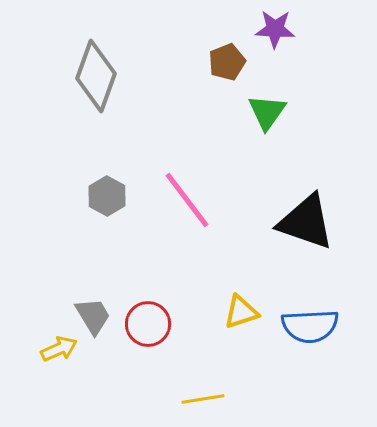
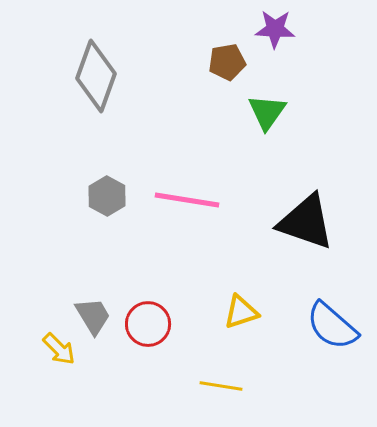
brown pentagon: rotated 12 degrees clockwise
pink line: rotated 44 degrees counterclockwise
blue semicircle: moved 22 px right; rotated 44 degrees clockwise
yellow arrow: rotated 69 degrees clockwise
yellow line: moved 18 px right, 13 px up; rotated 18 degrees clockwise
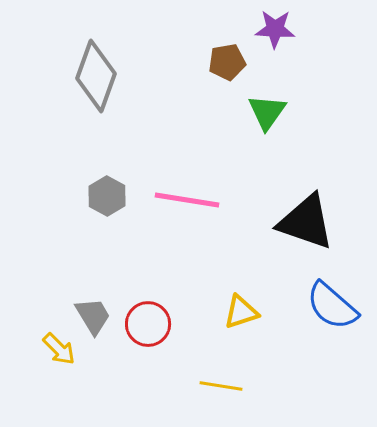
blue semicircle: moved 20 px up
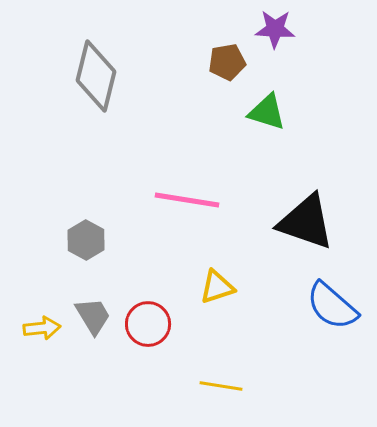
gray diamond: rotated 6 degrees counterclockwise
green triangle: rotated 48 degrees counterclockwise
gray hexagon: moved 21 px left, 44 px down
yellow triangle: moved 24 px left, 25 px up
yellow arrow: moved 17 px left, 21 px up; rotated 51 degrees counterclockwise
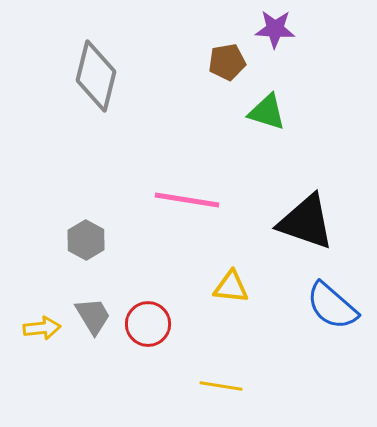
yellow triangle: moved 14 px right; rotated 24 degrees clockwise
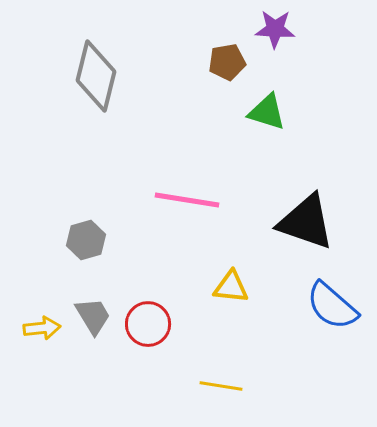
gray hexagon: rotated 15 degrees clockwise
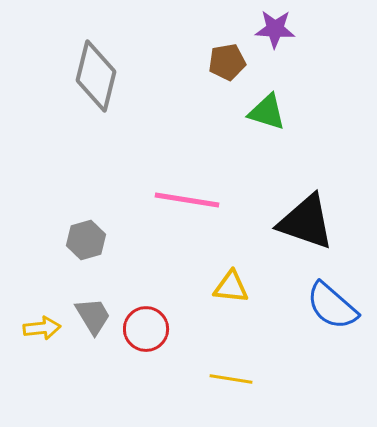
red circle: moved 2 px left, 5 px down
yellow line: moved 10 px right, 7 px up
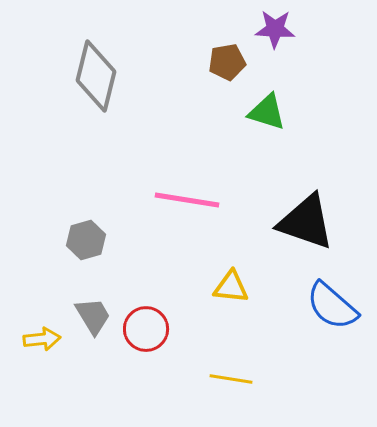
yellow arrow: moved 11 px down
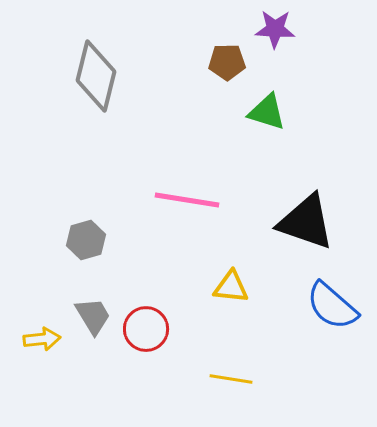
brown pentagon: rotated 9 degrees clockwise
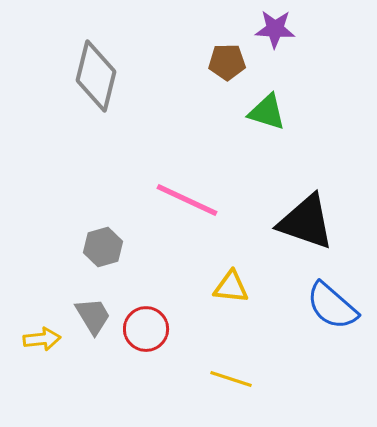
pink line: rotated 16 degrees clockwise
gray hexagon: moved 17 px right, 7 px down
yellow line: rotated 9 degrees clockwise
